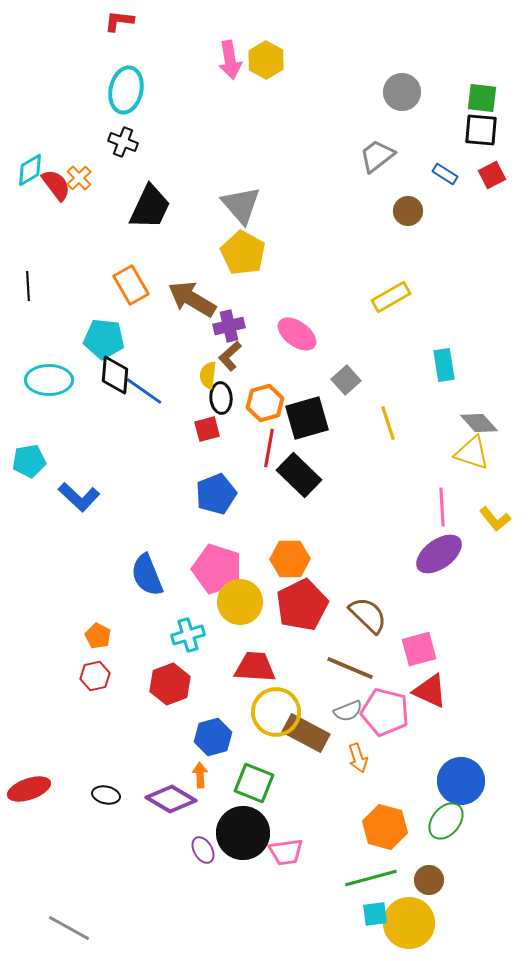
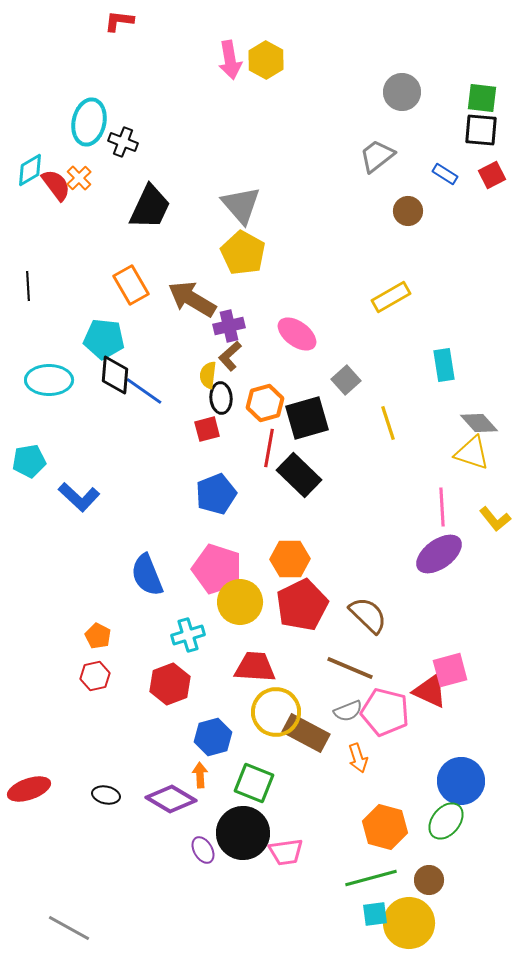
cyan ellipse at (126, 90): moved 37 px left, 32 px down
pink square at (419, 649): moved 31 px right, 21 px down
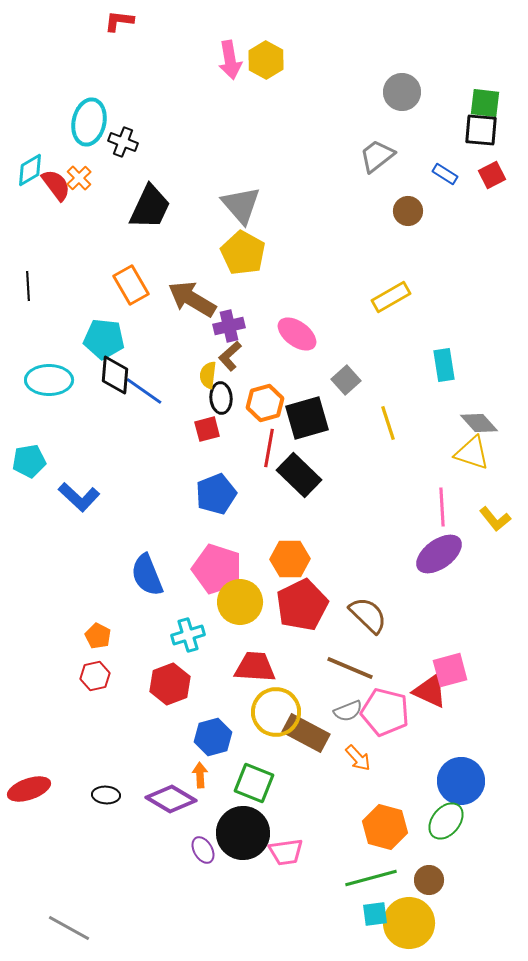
green square at (482, 98): moved 3 px right, 5 px down
orange arrow at (358, 758): rotated 24 degrees counterclockwise
black ellipse at (106, 795): rotated 8 degrees counterclockwise
